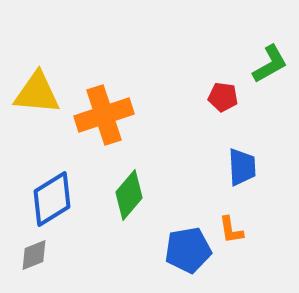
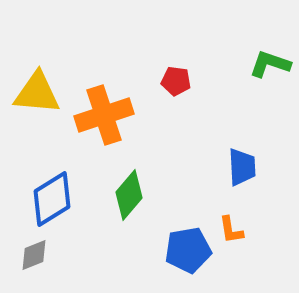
green L-shape: rotated 132 degrees counterclockwise
red pentagon: moved 47 px left, 16 px up
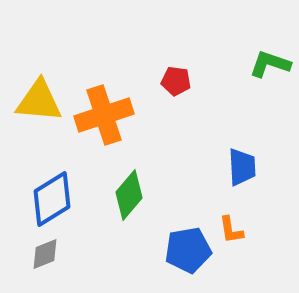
yellow triangle: moved 2 px right, 8 px down
gray diamond: moved 11 px right, 1 px up
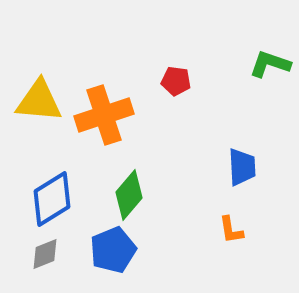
blue pentagon: moved 75 px left; rotated 12 degrees counterclockwise
